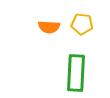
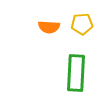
yellow pentagon: rotated 10 degrees counterclockwise
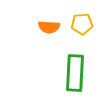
green rectangle: moved 1 px left
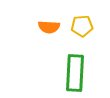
yellow pentagon: moved 2 px down
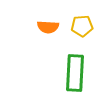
orange semicircle: moved 1 px left
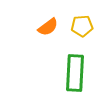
orange semicircle: rotated 40 degrees counterclockwise
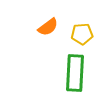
yellow pentagon: moved 8 px down
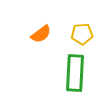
orange semicircle: moved 7 px left, 7 px down
